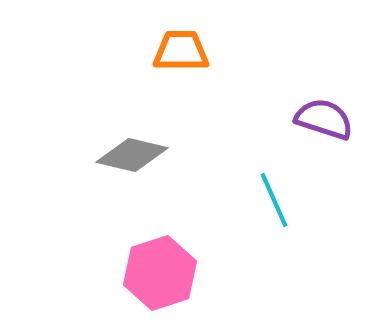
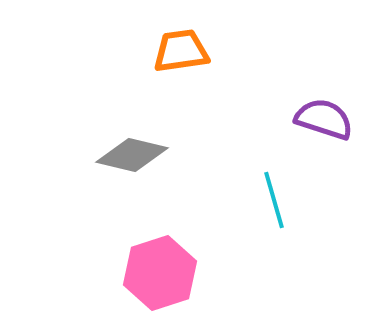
orange trapezoid: rotated 8 degrees counterclockwise
cyan line: rotated 8 degrees clockwise
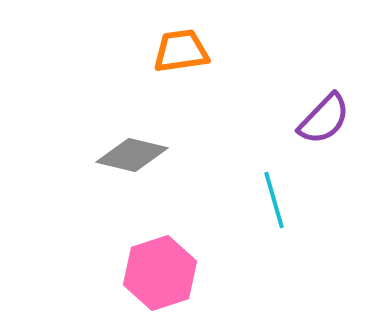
purple semicircle: rotated 116 degrees clockwise
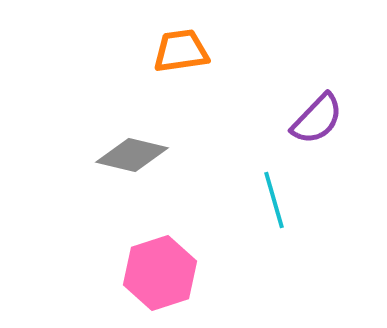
purple semicircle: moved 7 px left
